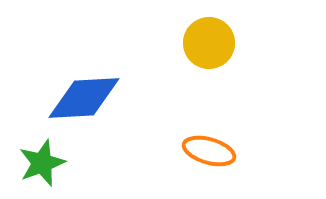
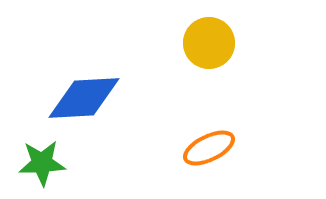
orange ellipse: moved 3 px up; rotated 42 degrees counterclockwise
green star: rotated 18 degrees clockwise
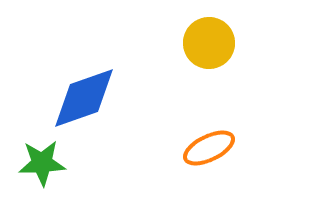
blue diamond: rotated 16 degrees counterclockwise
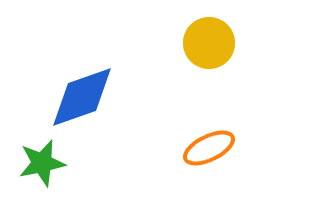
blue diamond: moved 2 px left, 1 px up
green star: rotated 9 degrees counterclockwise
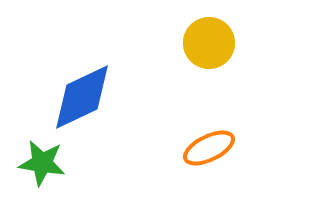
blue diamond: rotated 6 degrees counterclockwise
green star: rotated 21 degrees clockwise
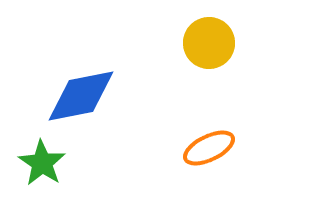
blue diamond: moved 1 px left, 1 px up; rotated 14 degrees clockwise
green star: rotated 24 degrees clockwise
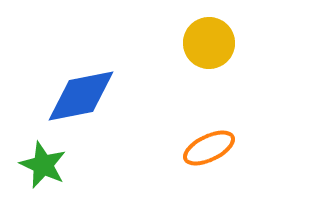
green star: moved 1 px right, 2 px down; rotated 9 degrees counterclockwise
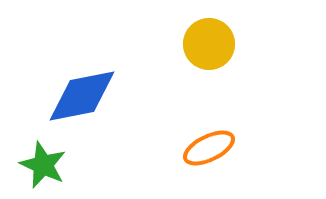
yellow circle: moved 1 px down
blue diamond: moved 1 px right
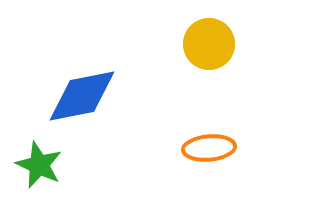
orange ellipse: rotated 21 degrees clockwise
green star: moved 4 px left
